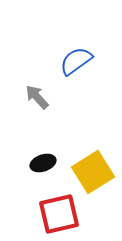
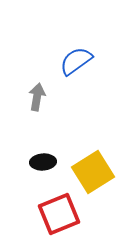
gray arrow: rotated 52 degrees clockwise
black ellipse: moved 1 px up; rotated 15 degrees clockwise
red square: rotated 9 degrees counterclockwise
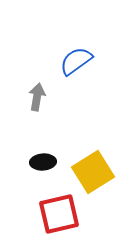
red square: rotated 9 degrees clockwise
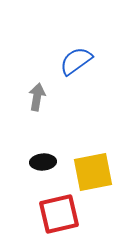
yellow square: rotated 21 degrees clockwise
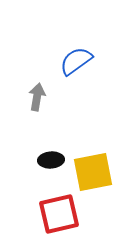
black ellipse: moved 8 px right, 2 px up
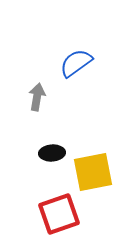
blue semicircle: moved 2 px down
black ellipse: moved 1 px right, 7 px up
red square: rotated 6 degrees counterclockwise
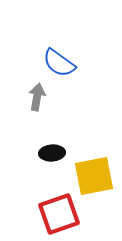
blue semicircle: moved 17 px left; rotated 108 degrees counterclockwise
yellow square: moved 1 px right, 4 px down
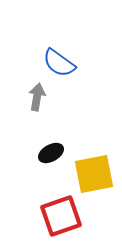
black ellipse: moved 1 px left; rotated 25 degrees counterclockwise
yellow square: moved 2 px up
red square: moved 2 px right, 2 px down
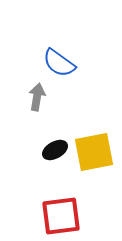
black ellipse: moved 4 px right, 3 px up
yellow square: moved 22 px up
red square: rotated 12 degrees clockwise
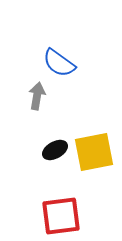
gray arrow: moved 1 px up
